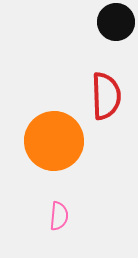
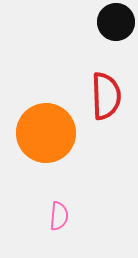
orange circle: moved 8 px left, 8 px up
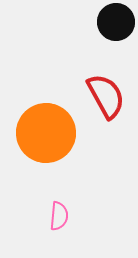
red semicircle: rotated 27 degrees counterclockwise
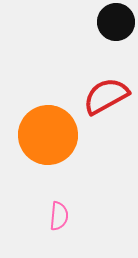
red semicircle: rotated 90 degrees counterclockwise
orange circle: moved 2 px right, 2 px down
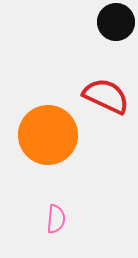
red semicircle: rotated 54 degrees clockwise
pink semicircle: moved 3 px left, 3 px down
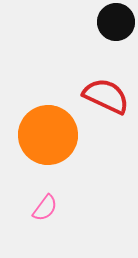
pink semicircle: moved 11 px left, 11 px up; rotated 32 degrees clockwise
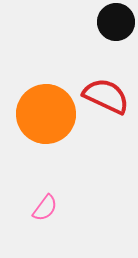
orange circle: moved 2 px left, 21 px up
